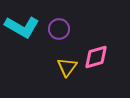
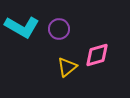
pink diamond: moved 1 px right, 2 px up
yellow triangle: rotated 15 degrees clockwise
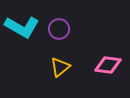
pink diamond: moved 11 px right, 10 px down; rotated 24 degrees clockwise
yellow triangle: moved 7 px left
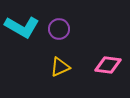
yellow triangle: rotated 15 degrees clockwise
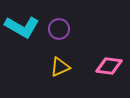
pink diamond: moved 1 px right, 1 px down
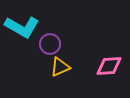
purple circle: moved 9 px left, 15 px down
pink diamond: rotated 12 degrees counterclockwise
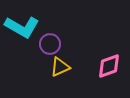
pink diamond: rotated 16 degrees counterclockwise
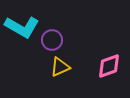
purple circle: moved 2 px right, 4 px up
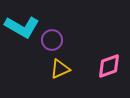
yellow triangle: moved 2 px down
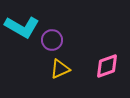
pink diamond: moved 2 px left
